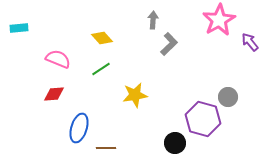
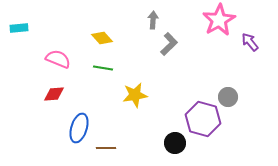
green line: moved 2 px right, 1 px up; rotated 42 degrees clockwise
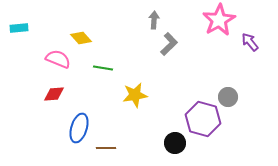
gray arrow: moved 1 px right
yellow diamond: moved 21 px left
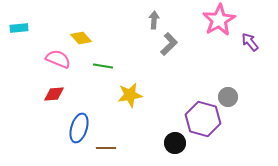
green line: moved 2 px up
yellow star: moved 5 px left
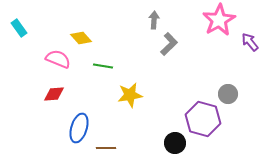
cyan rectangle: rotated 60 degrees clockwise
gray circle: moved 3 px up
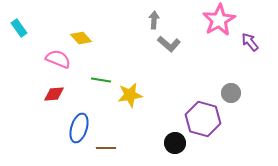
gray L-shape: rotated 85 degrees clockwise
green line: moved 2 px left, 14 px down
gray circle: moved 3 px right, 1 px up
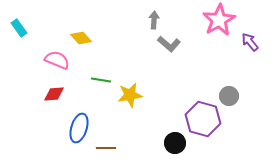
pink semicircle: moved 1 px left, 1 px down
gray circle: moved 2 px left, 3 px down
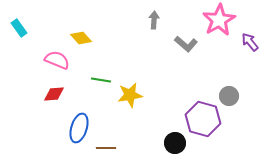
gray L-shape: moved 17 px right
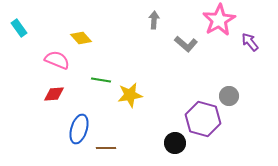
blue ellipse: moved 1 px down
